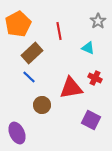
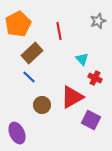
gray star: rotated 14 degrees clockwise
cyan triangle: moved 6 px left, 11 px down; rotated 24 degrees clockwise
red triangle: moved 1 px right, 9 px down; rotated 20 degrees counterclockwise
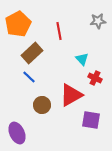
gray star: rotated 14 degrees clockwise
red triangle: moved 1 px left, 2 px up
purple square: rotated 18 degrees counterclockwise
